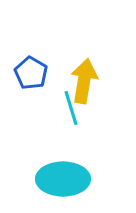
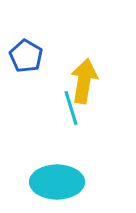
blue pentagon: moved 5 px left, 17 px up
cyan ellipse: moved 6 px left, 3 px down
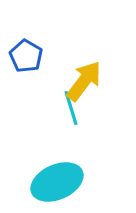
yellow arrow: rotated 27 degrees clockwise
cyan ellipse: rotated 24 degrees counterclockwise
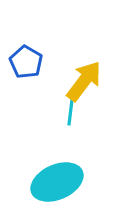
blue pentagon: moved 6 px down
cyan line: rotated 24 degrees clockwise
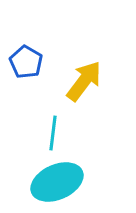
cyan line: moved 18 px left, 25 px down
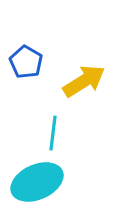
yellow arrow: rotated 21 degrees clockwise
cyan ellipse: moved 20 px left
